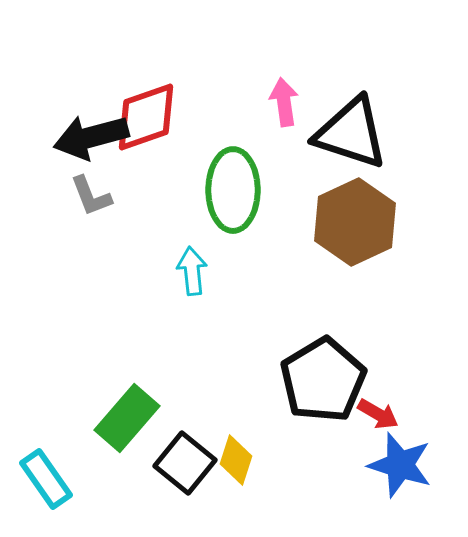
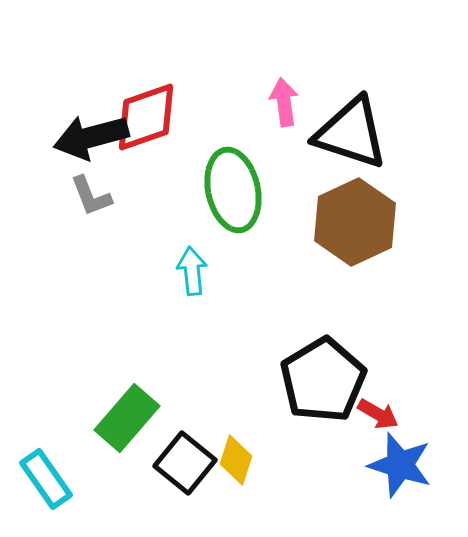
green ellipse: rotated 12 degrees counterclockwise
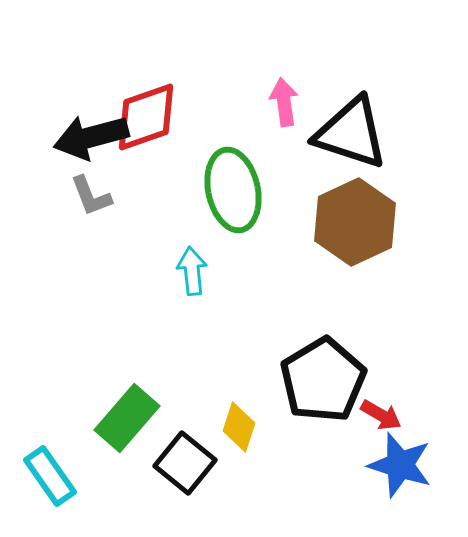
red arrow: moved 3 px right, 1 px down
yellow diamond: moved 3 px right, 33 px up
cyan rectangle: moved 4 px right, 3 px up
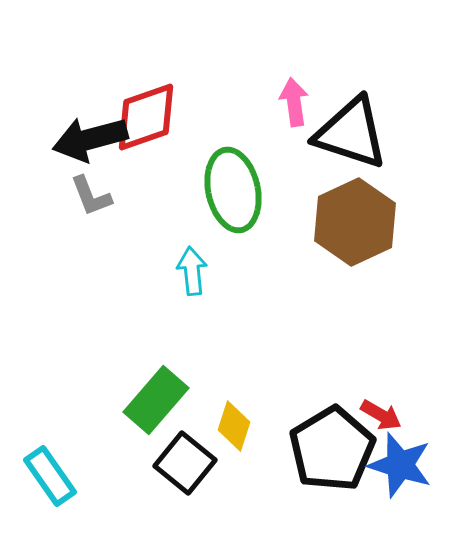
pink arrow: moved 10 px right
black arrow: moved 1 px left, 2 px down
black pentagon: moved 9 px right, 69 px down
green rectangle: moved 29 px right, 18 px up
yellow diamond: moved 5 px left, 1 px up
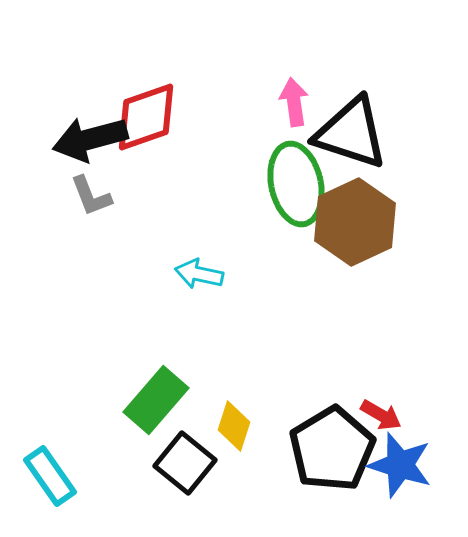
green ellipse: moved 63 px right, 6 px up
cyan arrow: moved 7 px right, 3 px down; rotated 72 degrees counterclockwise
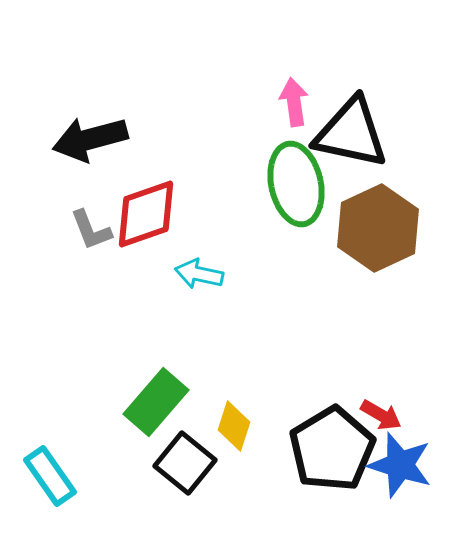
red diamond: moved 97 px down
black triangle: rotated 6 degrees counterclockwise
gray L-shape: moved 34 px down
brown hexagon: moved 23 px right, 6 px down
green rectangle: moved 2 px down
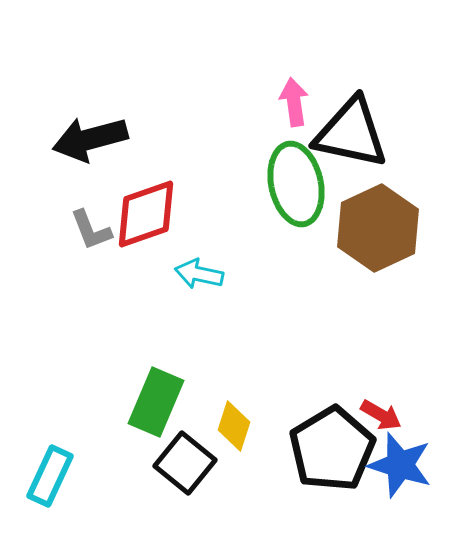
green rectangle: rotated 18 degrees counterclockwise
cyan rectangle: rotated 60 degrees clockwise
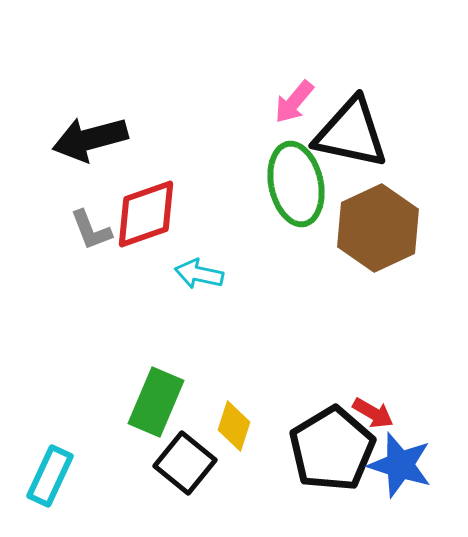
pink arrow: rotated 132 degrees counterclockwise
red arrow: moved 8 px left, 2 px up
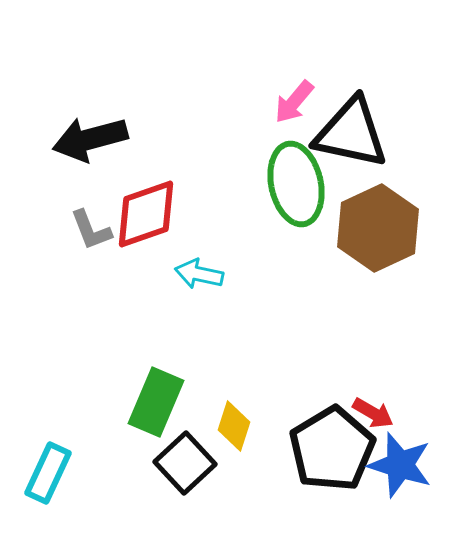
black square: rotated 8 degrees clockwise
cyan rectangle: moved 2 px left, 3 px up
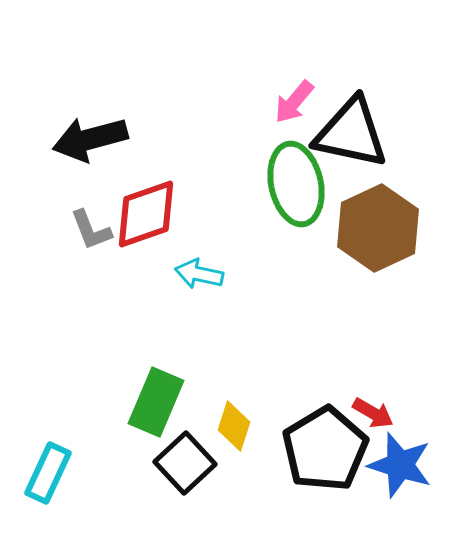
black pentagon: moved 7 px left
